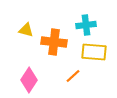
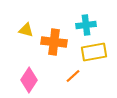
yellow rectangle: rotated 15 degrees counterclockwise
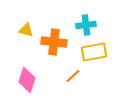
pink diamond: moved 2 px left; rotated 15 degrees counterclockwise
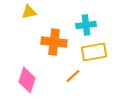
yellow triangle: moved 3 px right, 18 px up; rotated 28 degrees counterclockwise
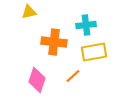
pink diamond: moved 10 px right
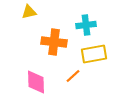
yellow rectangle: moved 2 px down
pink diamond: moved 1 px left, 2 px down; rotated 20 degrees counterclockwise
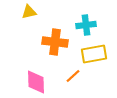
orange cross: moved 1 px right
